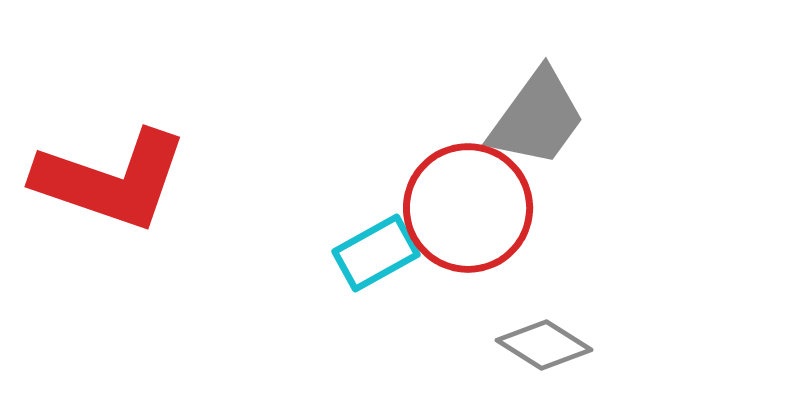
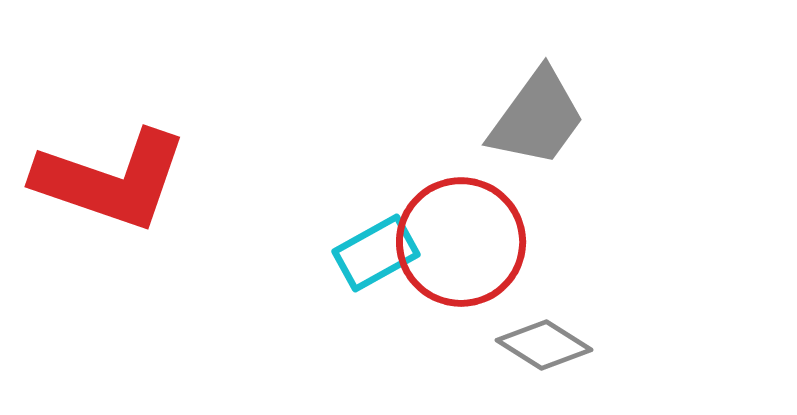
red circle: moved 7 px left, 34 px down
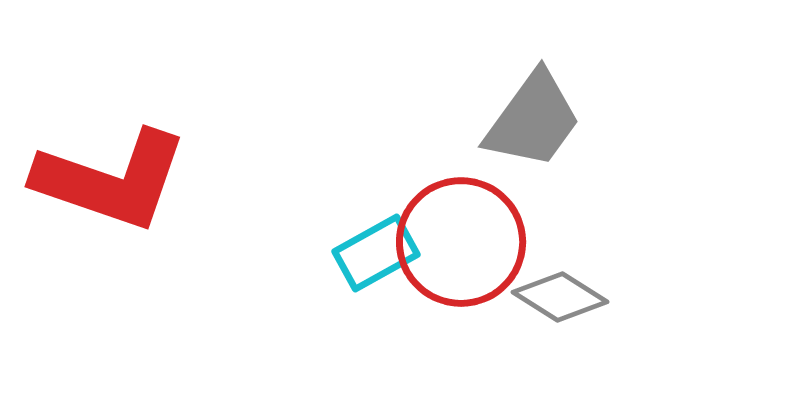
gray trapezoid: moved 4 px left, 2 px down
gray diamond: moved 16 px right, 48 px up
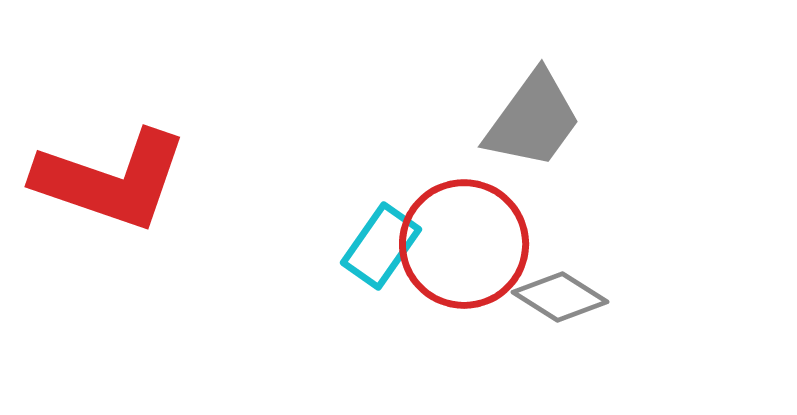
red circle: moved 3 px right, 2 px down
cyan rectangle: moved 5 px right, 7 px up; rotated 26 degrees counterclockwise
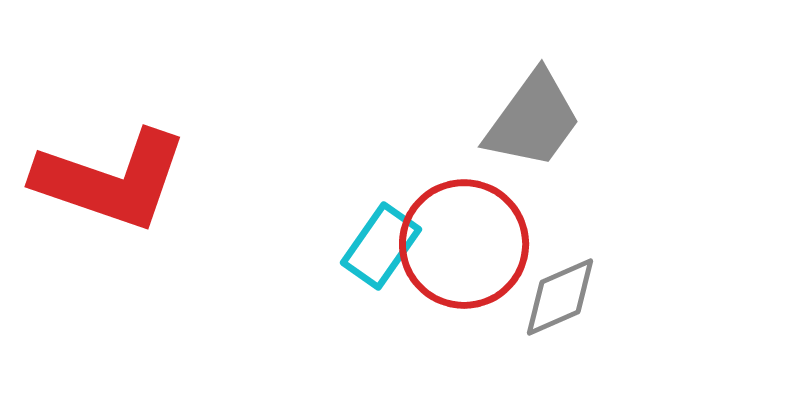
gray diamond: rotated 56 degrees counterclockwise
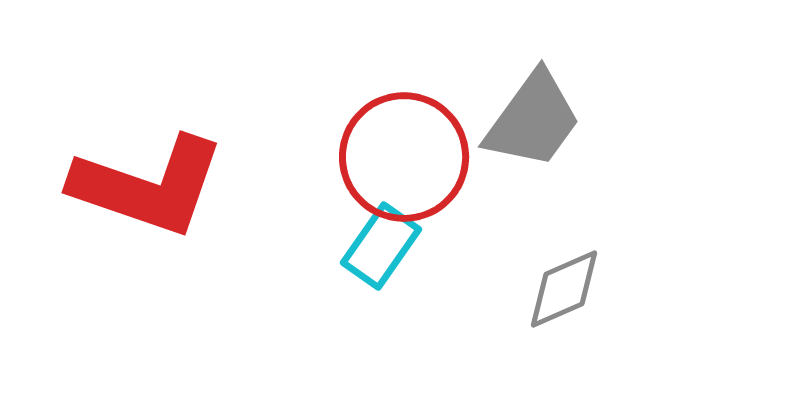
red L-shape: moved 37 px right, 6 px down
red circle: moved 60 px left, 87 px up
gray diamond: moved 4 px right, 8 px up
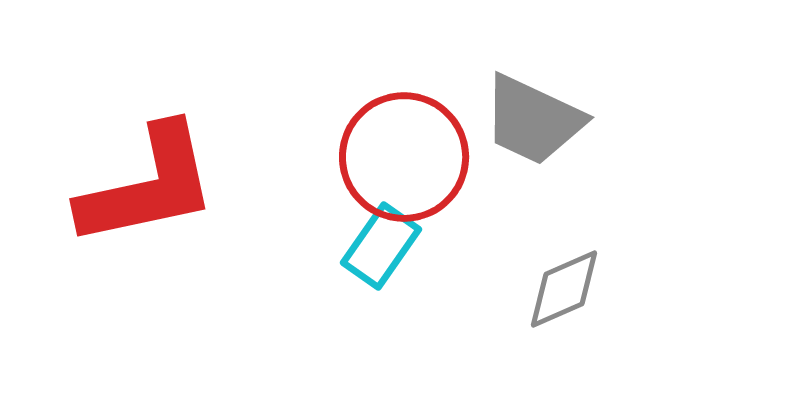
gray trapezoid: rotated 79 degrees clockwise
red L-shape: rotated 31 degrees counterclockwise
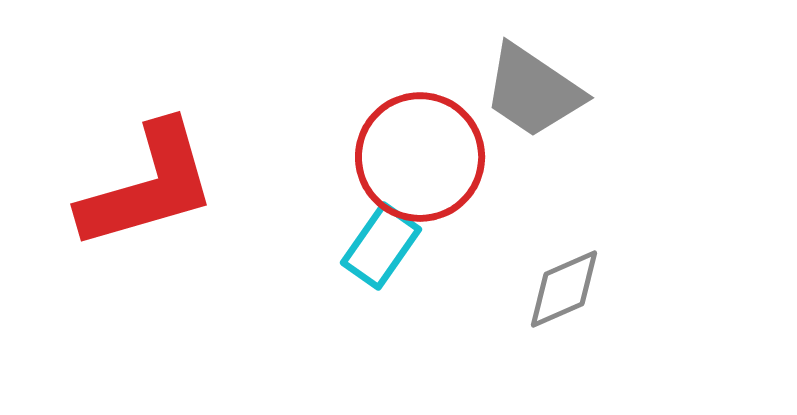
gray trapezoid: moved 29 px up; rotated 9 degrees clockwise
red circle: moved 16 px right
red L-shape: rotated 4 degrees counterclockwise
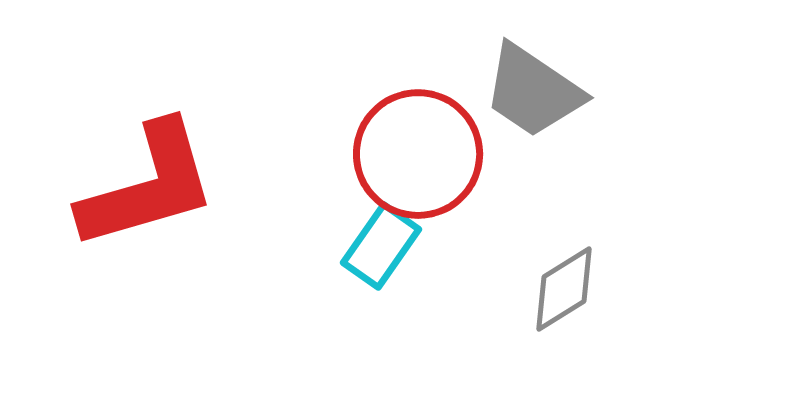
red circle: moved 2 px left, 3 px up
gray diamond: rotated 8 degrees counterclockwise
